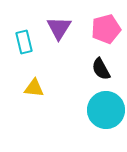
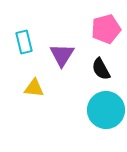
purple triangle: moved 3 px right, 27 px down
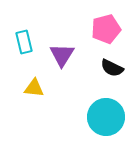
black semicircle: moved 11 px right, 1 px up; rotated 35 degrees counterclockwise
cyan circle: moved 7 px down
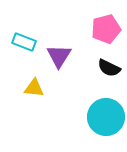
cyan rectangle: rotated 55 degrees counterclockwise
purple triangle: moved 3 px left, 1 px down
black semicircle: moved 3 px left
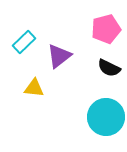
cyan rectangle: rotated 65 degrees counterclockwise
purple triangle: rotated 20 degrees clockwise
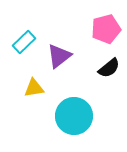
black semicircle: rotated 65 degrees counterclockwise
yellow triangle: rotated 15 degrees counterclockwise
cyan circle: moved 32 px left, 1 px up
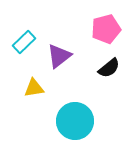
cyan circle: moved 1 px right, 5 px down
